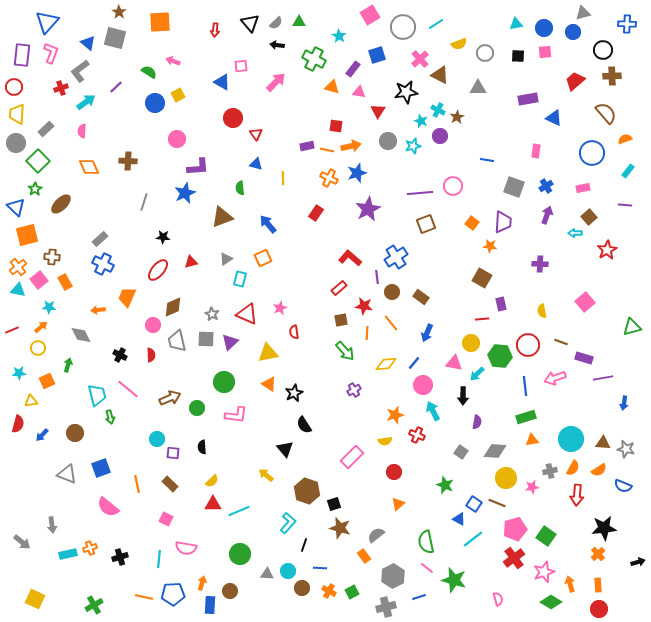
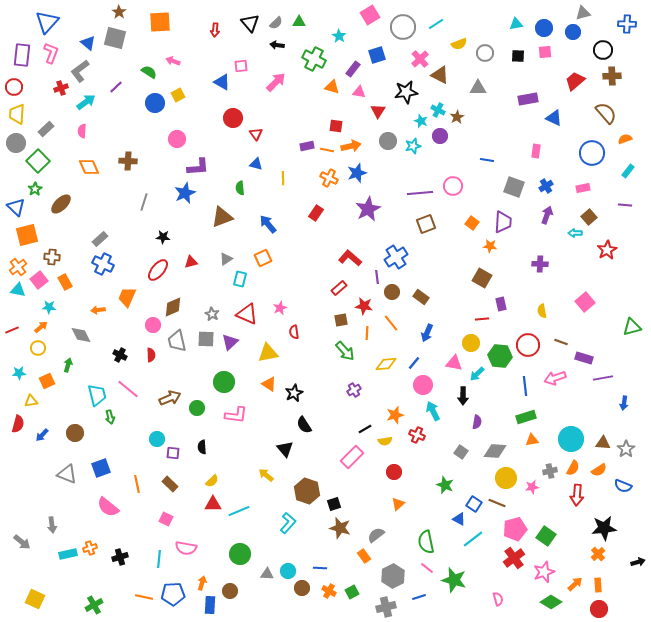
gray star at (626, 449): rotated 24 degrees clockwise
black line at (304, 545): moved 61 px right, 116 px up; rotated 40 degrees clockwise
orange arrow at (570, 584): moved 5 px right; rotated 63 degrees clockwise
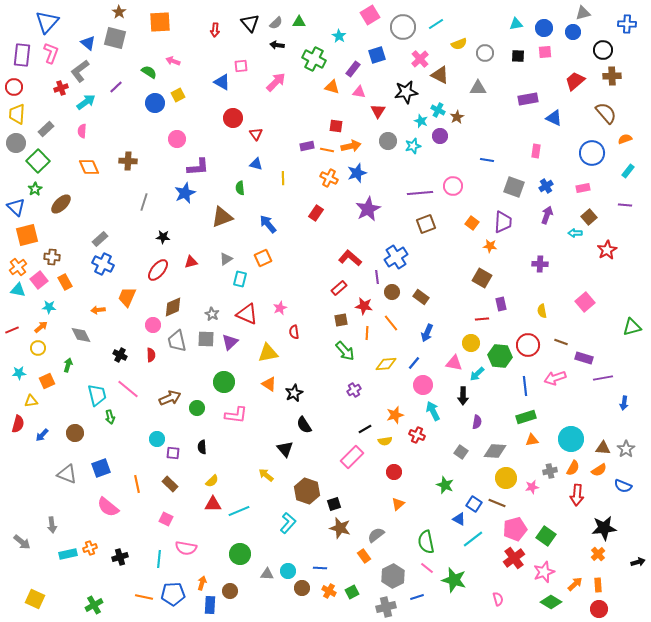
brown triangle at (603, 443): moved 5 px down
blue line at (419, 597): moved 2 px left
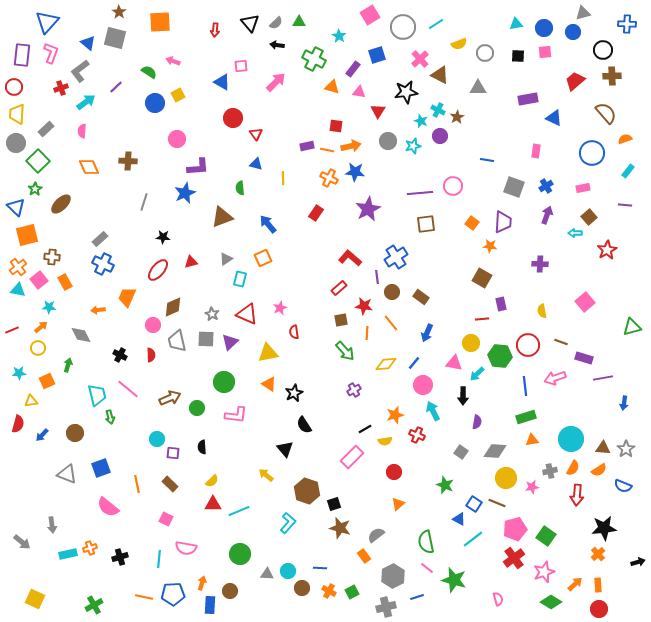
blue star at (357, 173): moved 2 px left, 1 px up; rotated 24 degrees clockwise
brown square at (426, 224): rotated 12 degrees clockwise
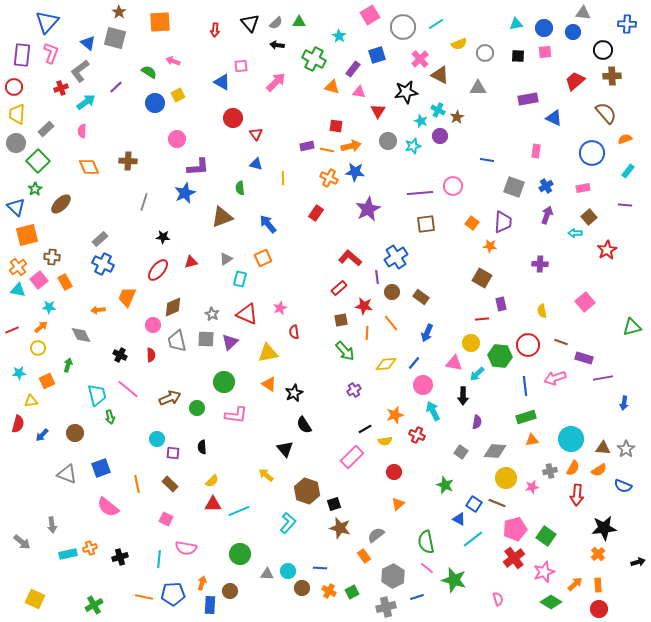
gray triangle at (583, 13): rotated 21 degrees clockwise
